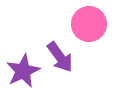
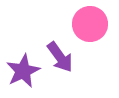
pink circle: moved 1 px right
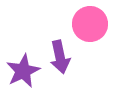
purple arrow: rotated 24 degrees clockwise
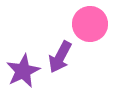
purple arrow: rotated 40 degrees clockwise
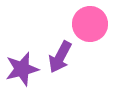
purple star: moved 1 px left, 2 px up; rotated 12 degrees clockwise
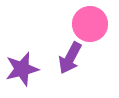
purple arrow: moved 10 px right, 1 px down
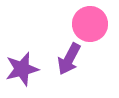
purple arrow: moved 1 px left, 1 px down
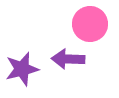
purple arrow: moved 1 px left; rotated 64 degrees clockwise
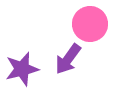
purple arrow: rotated 56 degrees counterclockwise
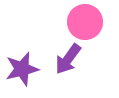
pink circle: moved 5 px left, 2 px up
